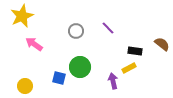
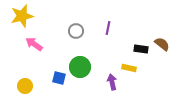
yellow star: rotated 10 degrees clockwise
purple line: rotated 56 degrees clockwise
black rectangle: moved 6 px right, 2 px up
yellow rectangle: rotated 40 degrees clockwise
purple arrow: moved 1 px left, 1 px down
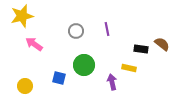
purple line: moved 1 px left, 1 px down; rotated 24 degrees counterclockwise
green circle: moved 4 px right, 2 px up
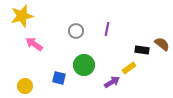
purple line: rotated 24 degrees clockwise
black rectangle: moved 1 px right, 1 px down
yellow rectangle: rotated 48 degrees counterclockwise
purple arrow: rotated 70 degrees clockwise
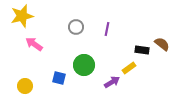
gray circle: moved 4 px up
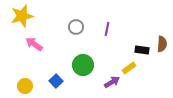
brown semicircle: rotated 56 degrees clockwise
green circle: moved 1 px left
blue square: moved 3 px left, 3 px down; rotated 32 degrees clockwise
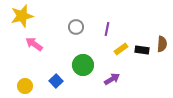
yellow rectangle: moved 8 px left, 19 px up
purple arrow: moved 3 px up
